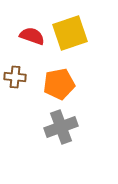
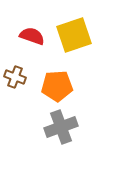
yellow square: moved 4 px right, 2 px down
brown cross: rotated 15 degrees clockwise
orange pentagon: moved 2 px left, 2 px down; rotated 8 degrees clockwise
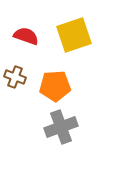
red semicircle: moved 6 px left
orange pentagon: moved 2 px left
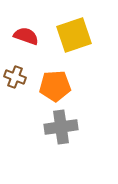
gray cross: rotated 12 degrees clockwise
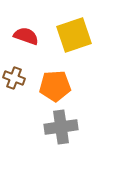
brown cross: moved 1 px left, 1 px down
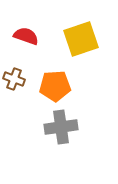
yellow square: moved 7 px right, 4 px down
brown cross: moved 1 px down
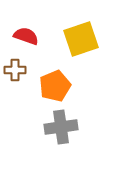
brown cross: moved 1 px right, 9 px up; rotated 20 degrees counterclockwise
orange pentagon: rotated 20 degrees counterclockwise
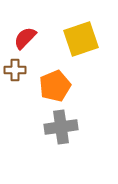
red semicircle: moved 1 px left, 2 px down; rotated 65 degrees counterclockwise
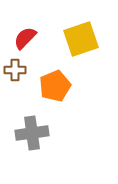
gray cross: moved 29 px left, 6 px down
